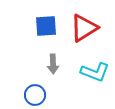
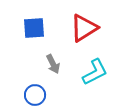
blue square: moved 12 px left, 2 px down
gray arrow: rotated 24 degrees counterclockwise
cyan L-shape: rotated 48 degrees counterclockwise
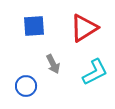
blue square: moved 2 px up
blue circle: moved 9 px left, 9 px up
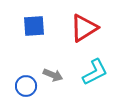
gray arrow: moved 11 px down; rotated 42 degrees counterclockwise
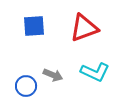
red triangle: rotated 12 degrees clockwise
cyan L-shape: rotated 52 degrees clockwise
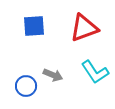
cyan L-shape: rotated 32 degrees clockwise
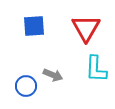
red triangle: moved 2 px right; rotated 40 degrees counterclockwise
cyan L-shape: moved 1 px right, 3 px up; rotated 36 degrees clockwise
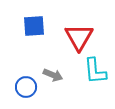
red triangle: moved 7 px left, 9 px down
cyan L-shape: moved 1 px left, 2 px down; rotated 8 degrees counterclockwise
blue circle: moved 1 px down
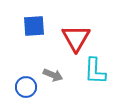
red triangle: moved 3 px left, 1 px down
cyan L-shape: rotated 8 degrees clockwise
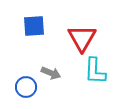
red triangle: moved 6 px right
gray arrow: moved 2 px left, 2 px up
